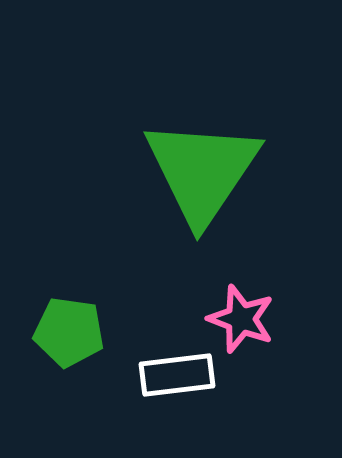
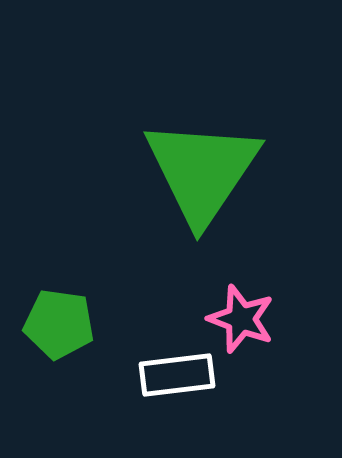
green pentagon: moved 10 px left, 8 px up
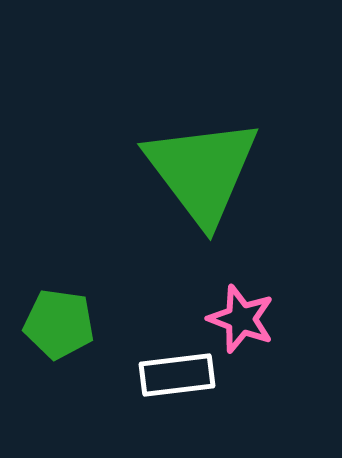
green triangle: rotated 11 degrees counterclockwise
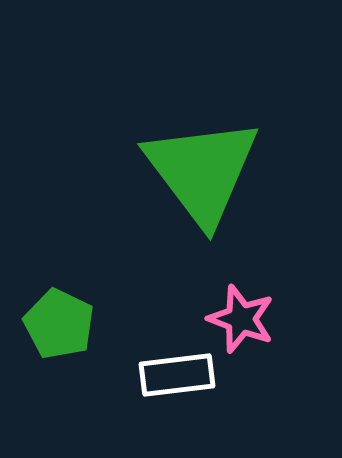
green pentagon: rotated 18 degrees clockwise
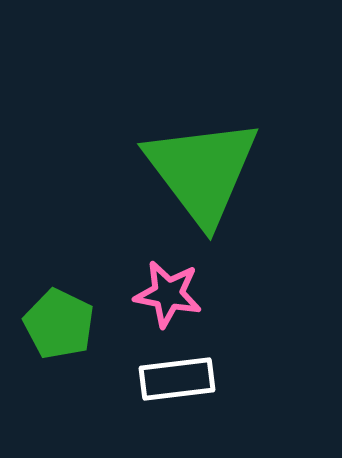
pink star: moved 73 px left, 25 px up; rotated 10 degrees counterclockwise
white rectangle: moved 4 px down
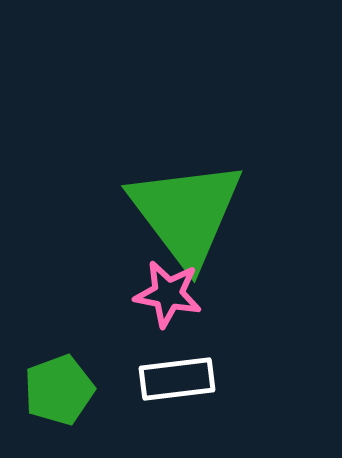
green triangle: moved 16 px left, 42 px down
green pentagon: moved 66 px down; rotated 26 degrees clockwise
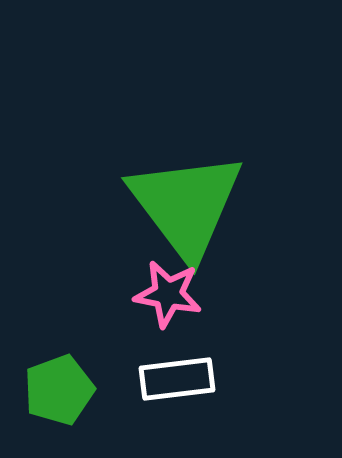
green triangle: moved 8 px up
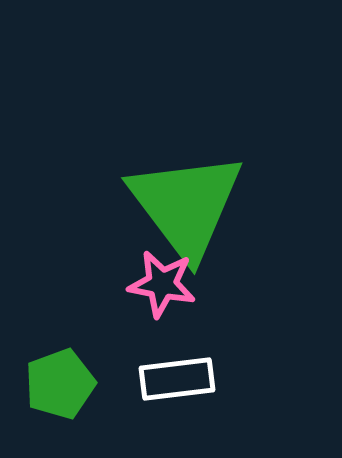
pink star: moved 6 px left, 10 px up
green pentagon: moved 1 px right, 6 px up
